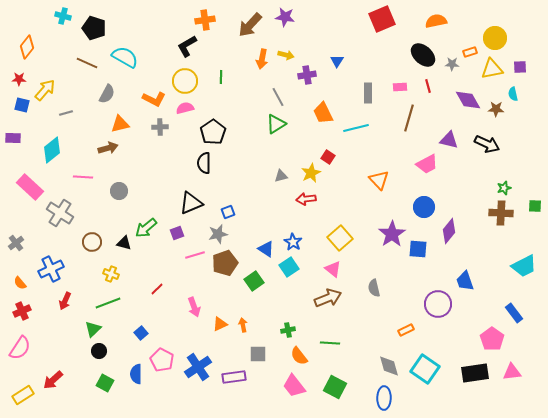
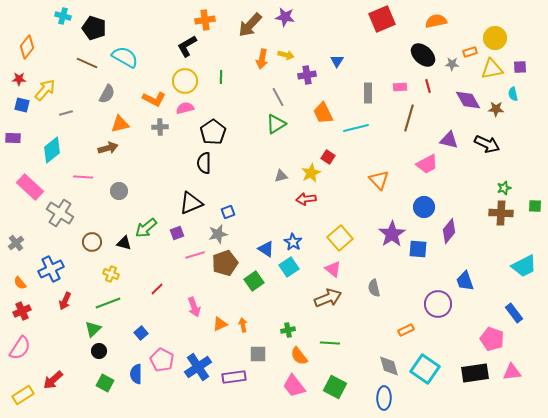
pink pentagon at (492, 339): rotated 15 degrees counterclockwise
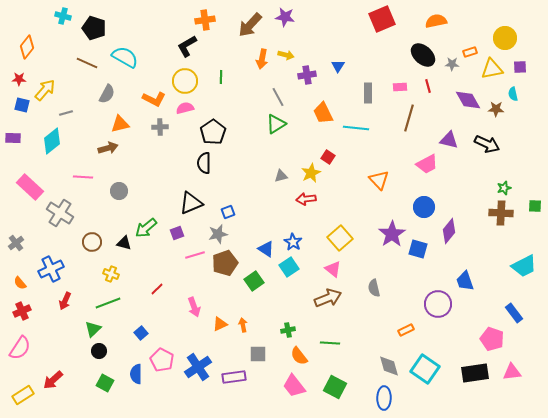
yellow circle at (495, 38): moved 10 px right
blue triangle at (337, 61): moved 1 px right, 5 px down
cyan line at (356, 128): rotated 20 degrees clockwise
cyan diamond at (52, 150): moved 9 px up
blue square at (418, 249): rotated 12 degrees clockwise
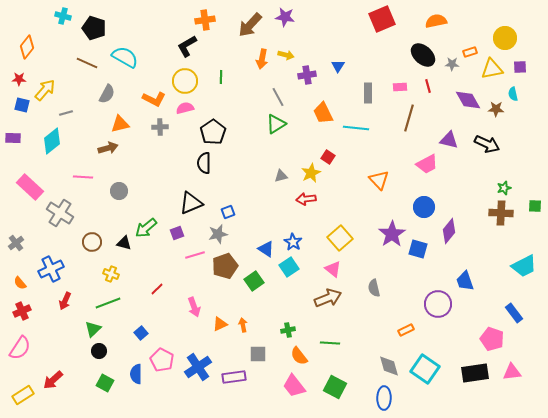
brown pentagon at (225, 263): moved 3 px down
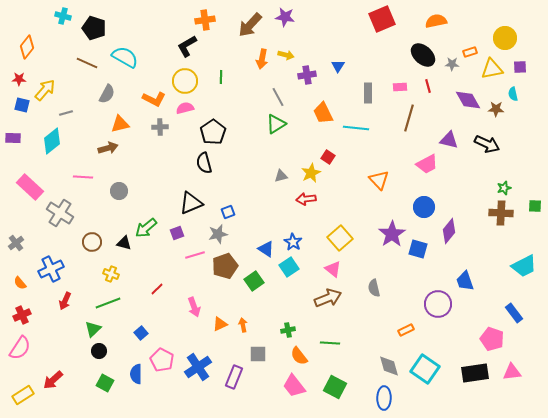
black semicircle at (204, 163): rotated 15 degrees counterclockwise
red cross at (22, 311): moved 4 px down
purple rectangle at (234, 377): rotated 60 degrees counterclockwise
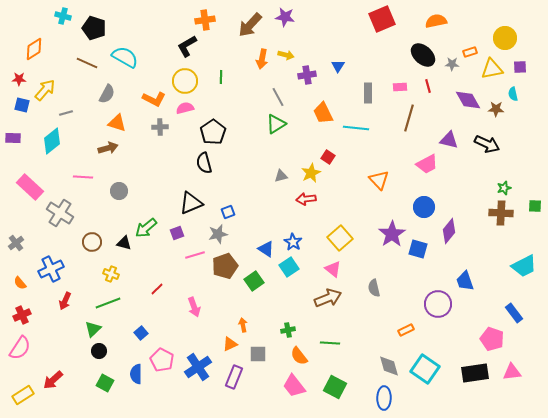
orange diamond at (27, 47): moved 7 px right, 2 px down; rotated 20 degrees clockwise
orange triangle at (120, 124): moved 3 px left, 1 px up; rotated 30 degrees clockwise
orange triangle at (220, 324): moved 10 px right, 20 px down
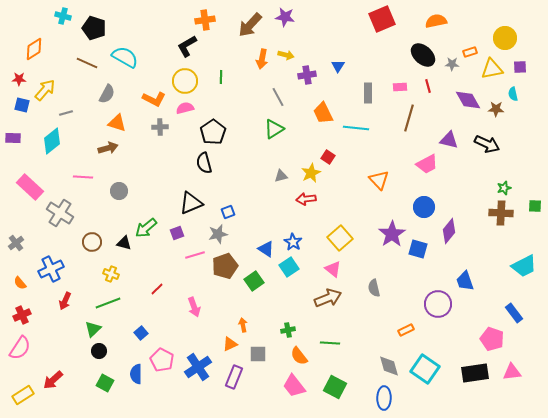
green triangle at (276, 124): moved 2 px left, 5 px down
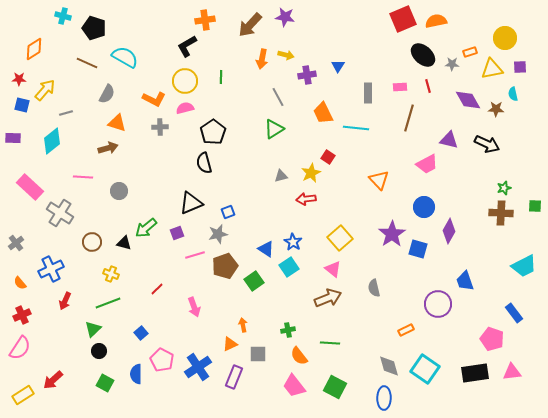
red square at (382, 19): moved 21 px right
purple diamond at (449, 231): rotated 10 degrees counterclockwise
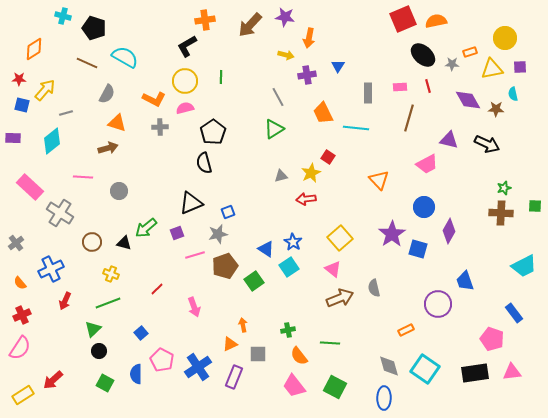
orange arrow at (262, 59): moved 47 px right, 21 px up
brown arrow at (328, 298): moved 12 px right
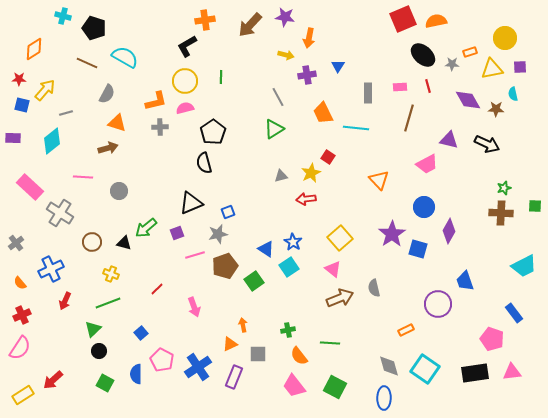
orange L-shape at (154, 99): moved 2 px right, 2 px down; rotated 40 degrees counterclockwise
